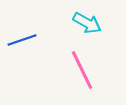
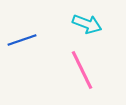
cyan arrow: moved 1 px down; rotated 8 degrees counterclockwise
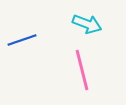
pink line: rotated 12 degrees clockwise
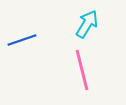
cyan arrow: rotated 80 degrees counterclockwise
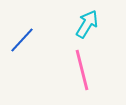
blue line: rotated 28 degrees counterclockwise
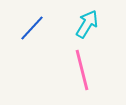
blue line: moved 10 px right, 12 px up
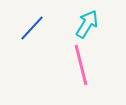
pink line: moved 1 px left, 5 px up
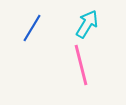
blue line: rotated 12 degrees counterclockwise
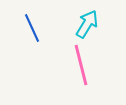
blue line: rotated 56 degrees counterclockwise
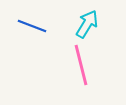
blue line: moved 2 px up; rotated 44 degrees counterclockwise
